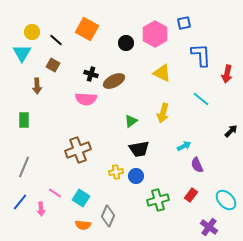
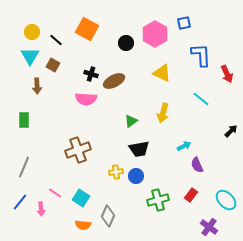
cyan triangle: moved 8 px right, 3 px down
red arrow: rotated 36 degrees counterclockwise
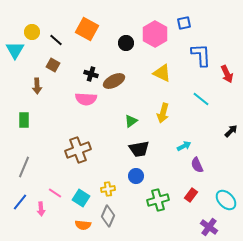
cyan triangle: moved 15 px left, 6 px up
yellow cross: moved 8 px left, 17 px down
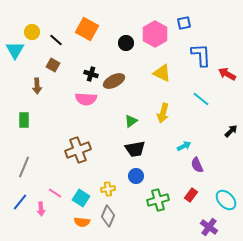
red arrow: rotated 144 degrees clockwise
black trapezoid: moved 4 px left
orange semicircle: moved 1 px left, 3 px up
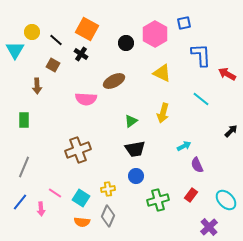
black cross: moved 10 px left, 20 px up; rotated 16 degrees clockwise
purple cross: rotated 12 degrees clockwise
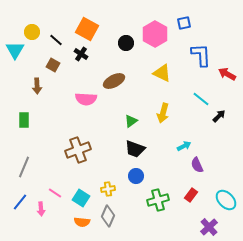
black arrow: moved 12 px left, 15 px up
black trapezoid: rotated 30 degrees clockwise
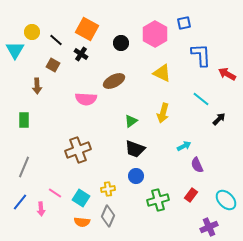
black circle: moved 5 px left
black arrow: moved 3 px down
purple cross: rotated 18 degrees clockwise
